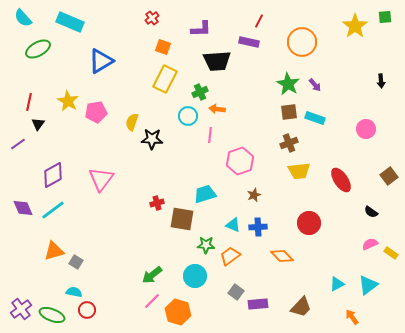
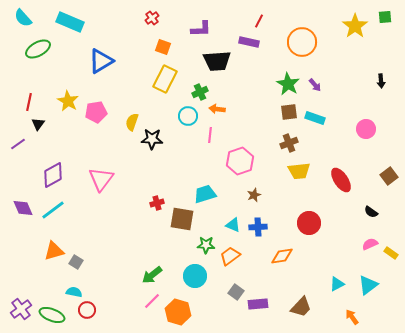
orange diamond at (282, 256): rotated 55 degrees counterclockwise
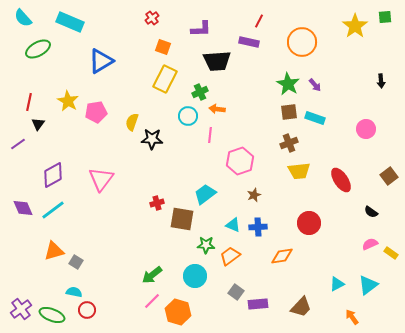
cyan trapezoid at (205, 194): rotated 20 degrees counterclockwise
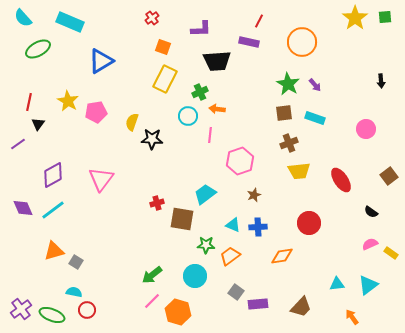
yellow star at (355, 26): moved 8 px up
brown square at (289, 112): moved 5 px left, 1 px down
cyan triangle at (337, 284): rotated 21 degrees clockwise
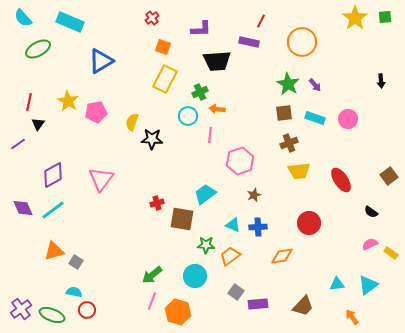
red line at (259, 21): moved 2 px right
pink circle at (366, 129): moved 18 px left, 10 px up
pink line at (152, 301): rotated 24 degrees counterclockwise
brown trapezoid at (301, 307): moved 2 px right, 1 px up
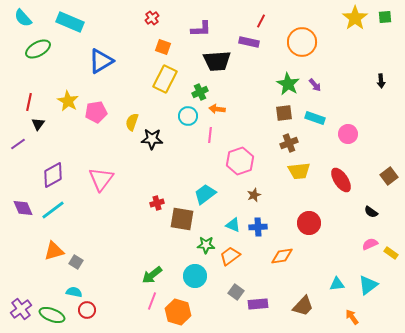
pink circle at (348, 119): moved 15 px down
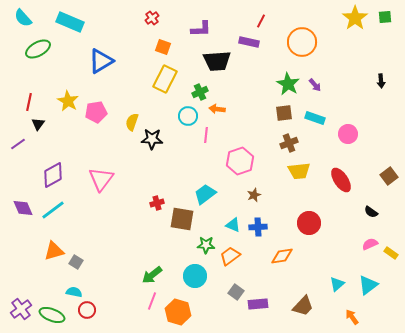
pink line at (210, 135): moved 4 px left
cyan triangle at (337, 284): rotated 35 degrees counterclockwise
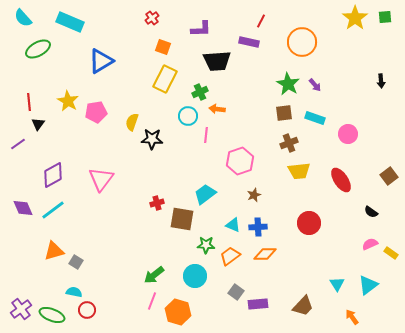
red line at (29, 102): rotated 18 degrees counterclockwise
orange diamond at (282, 256): moved 17 px left, 2 px up; rotated 10 degrees clockwise
green arrow at (152, 275): moved 2 px right
cyan triangle at (337, 284): rotated 21 degrees counterclockwise
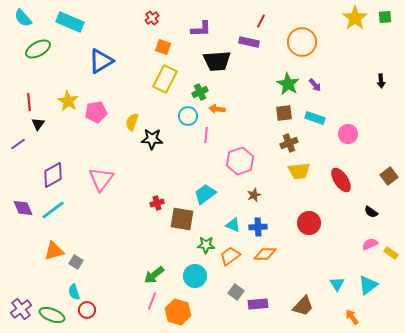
cyan semicircle at (74, 292): rotated 119 degrees counterclockwise
